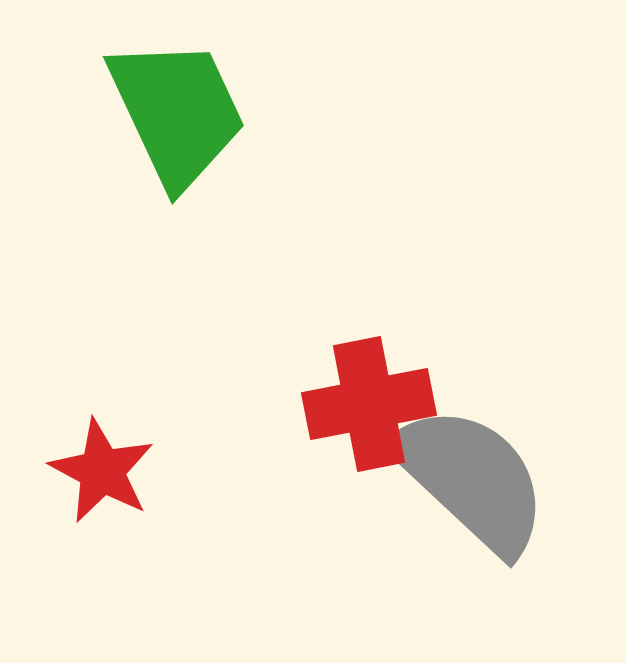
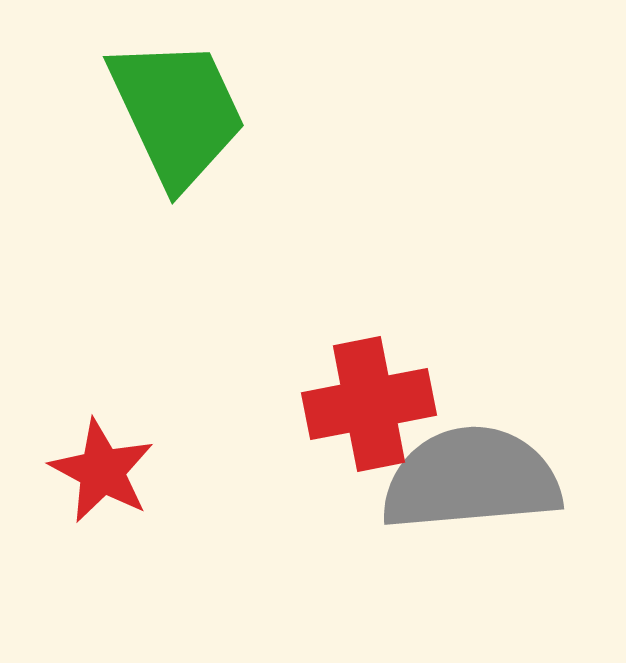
gray semicircle: rotated 48 degrees counterclockwise
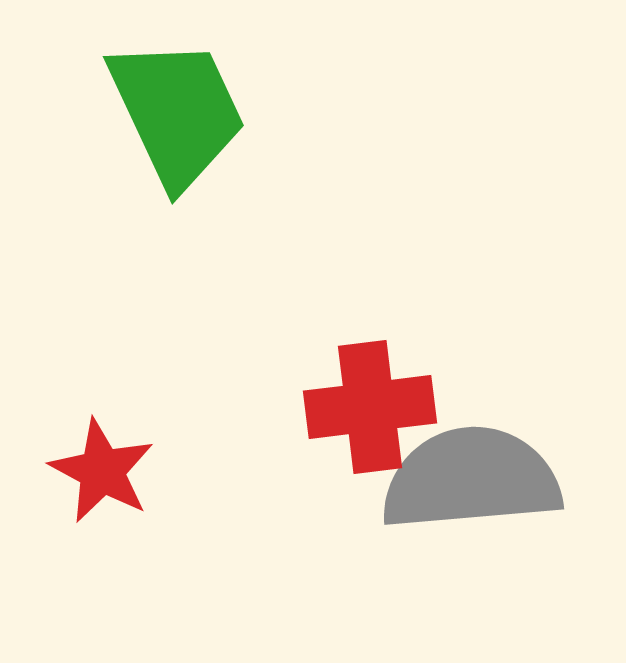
red cross: moved 1 px right, 3 px down; rotated 4 degrees clockwise
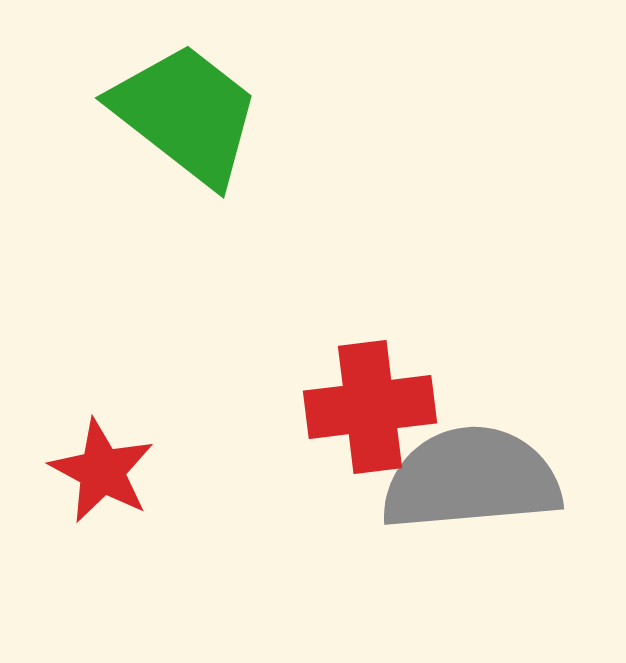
green trapezoid: moved 9 px right, 2 px down; rotated 27 degrees counterclockwise
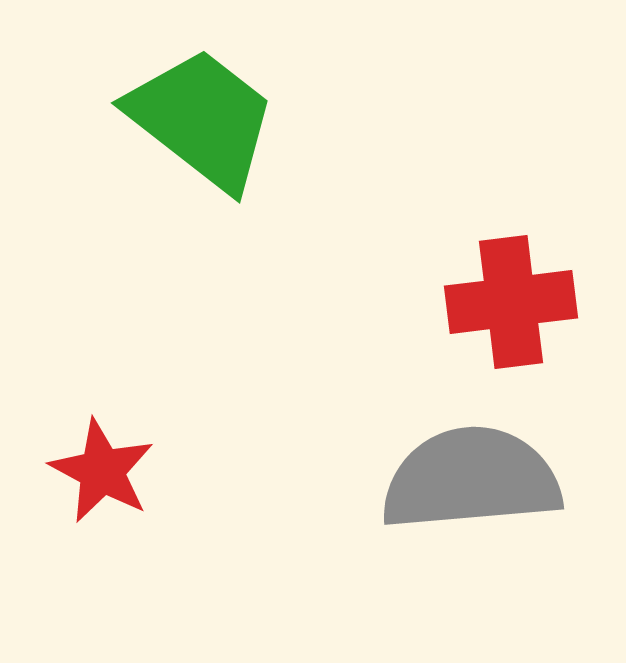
green trapezoid: moved 16 px right, 5 px down
red cross: moved 141 px right, 105 px up
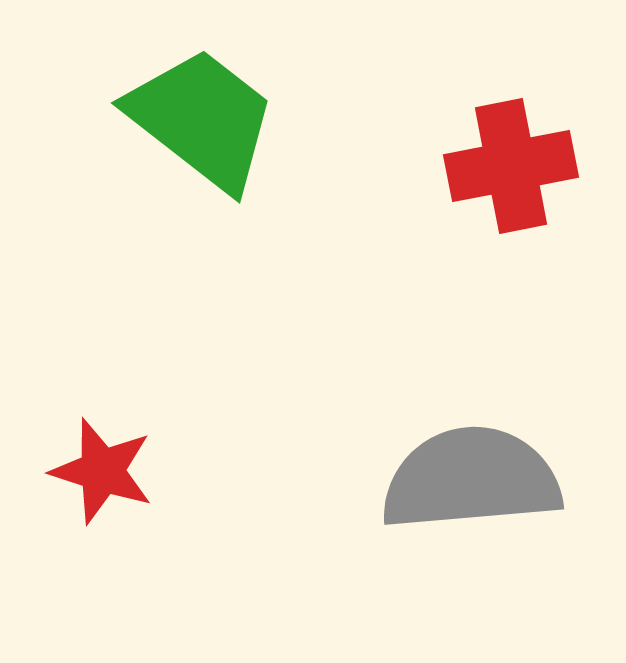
red cross: moved 136 px up; rotated 4 degrees counterclockwise
red star: rotated 10 degrees counterclockwise
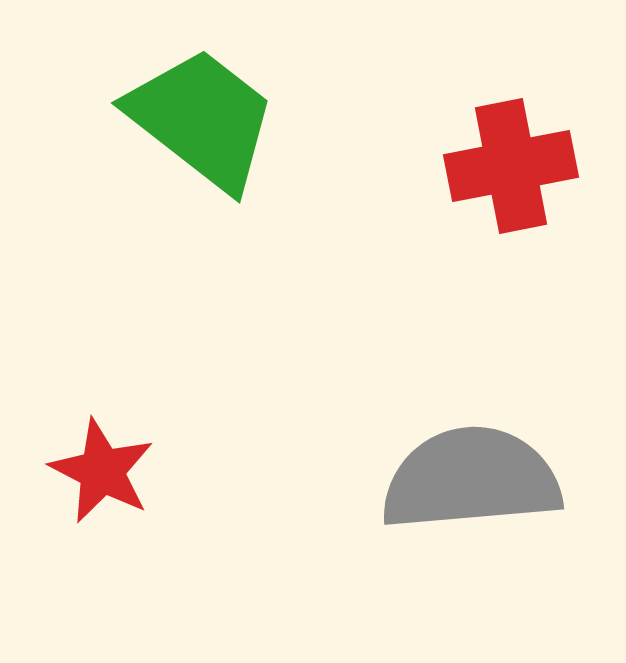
red star: rotated 9 degrees clockwise
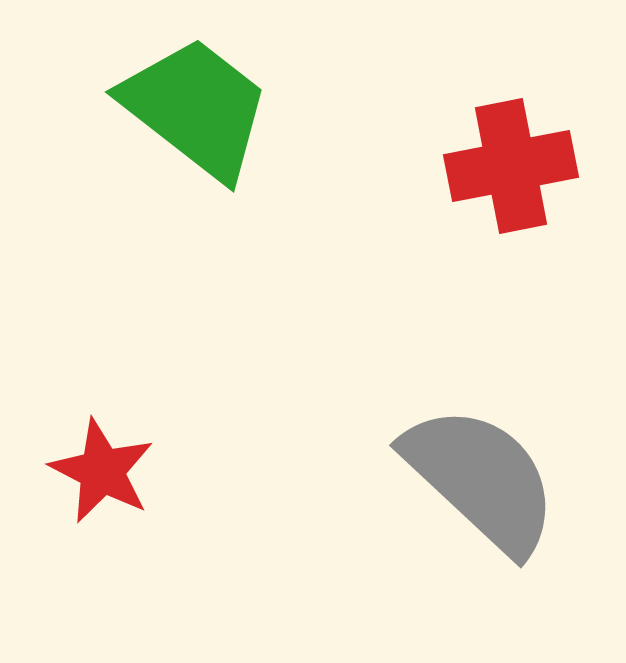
green trapezoid: moved 6 px left, 11 px up
gray semicircle: moved 10 px right; rotated 48 degrees clockwise
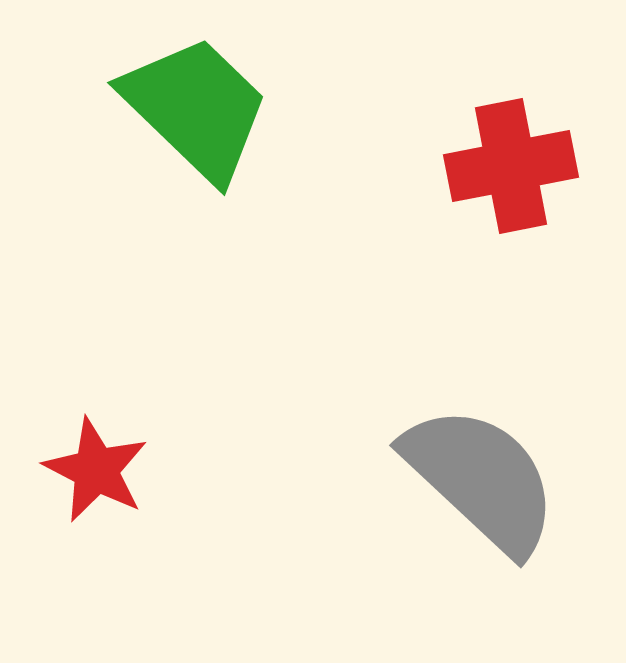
green trapezoid: rotated 6 degrees clockwise
red star: moved 6 px left, 1 px up
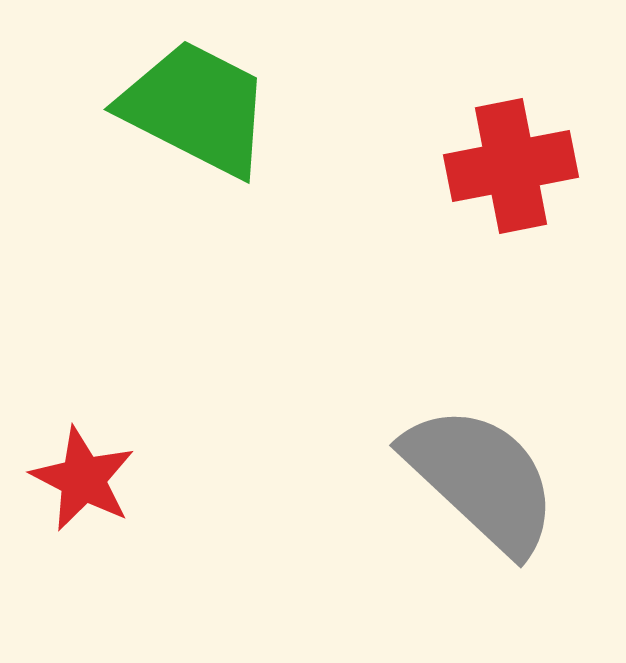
green trapezoid: rotated 17 degrees counterclockwise
red star: moved 13 px left, 9 px down
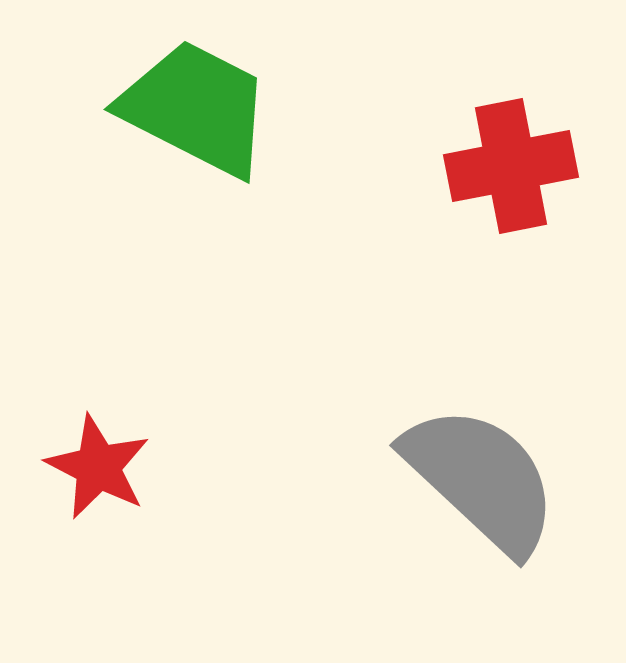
red star: moved 15 px right, 12 px up
